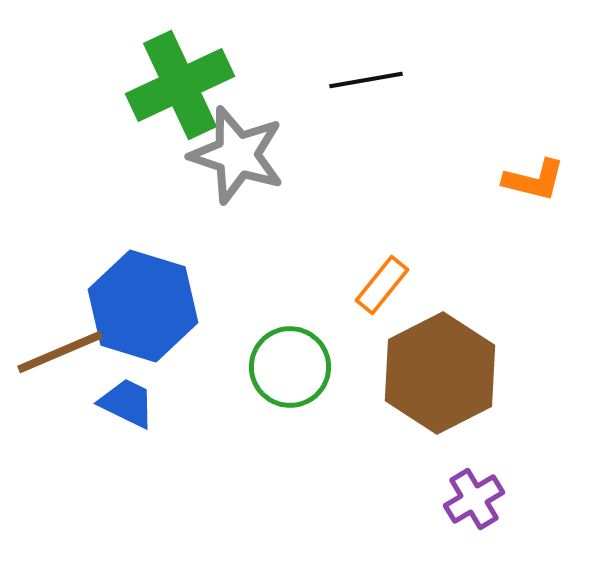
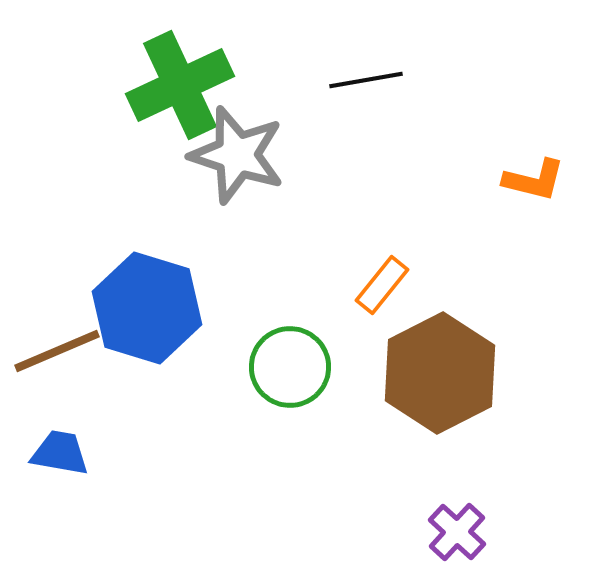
blue hexagon: moved 4 px right, 2 px down
brown line: moved 3 px left, 1 px up
blue trapezoid: moved 67 px left, 50 px down; rotated 16 degrees counterclockwise
purple cross: moved 17 px left, 33 px down; rotated 16 degrees counterclockwise
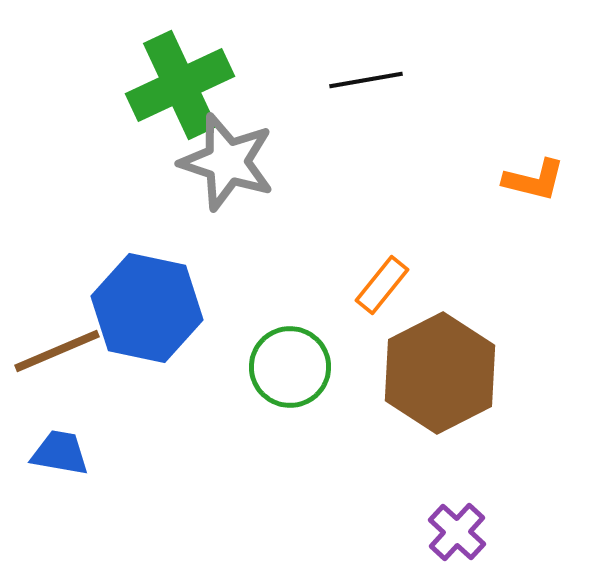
gray star: moved 10 px left, 7 px down
blue hexagon: rotated 5 degrees counterclockwise
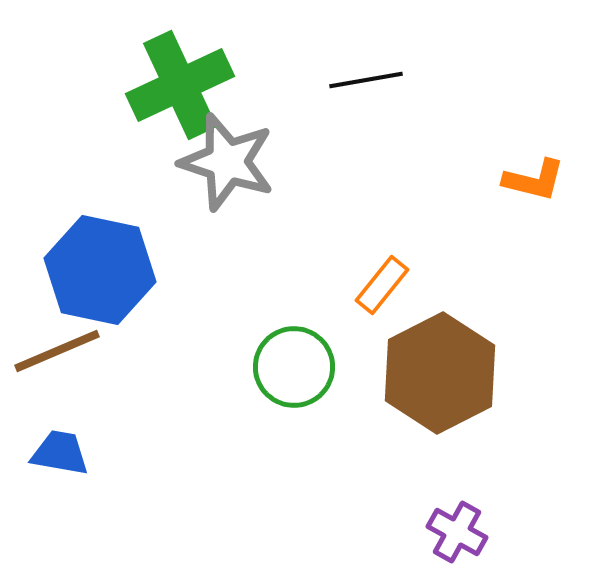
blue hexagon: moved 47 px left, 38 px up
green circle: moved 4 px right
purple cross: rotated 14 degrees counterclockwise
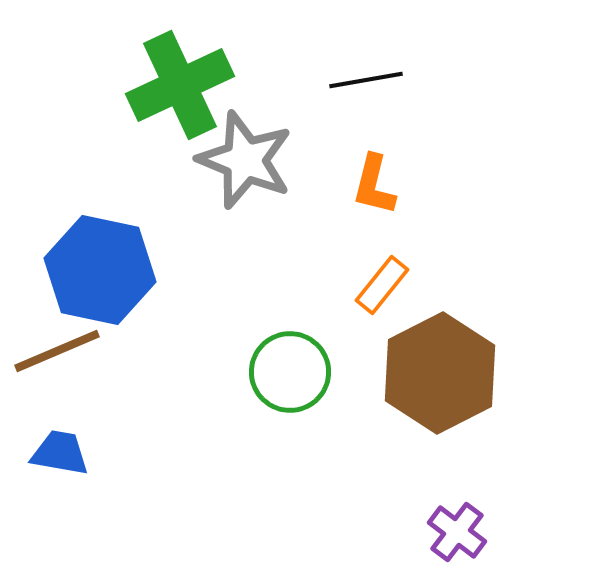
gray star: moved 18 px right, 2 px up; rotated 4 degrees clockwise
orange L-shape: moved 160 px left, 5 px down; rotated 90 degrees clockwise
green circle: moved 4 px left, 5 px down
purple cross: rotated 8 degrees clockwise
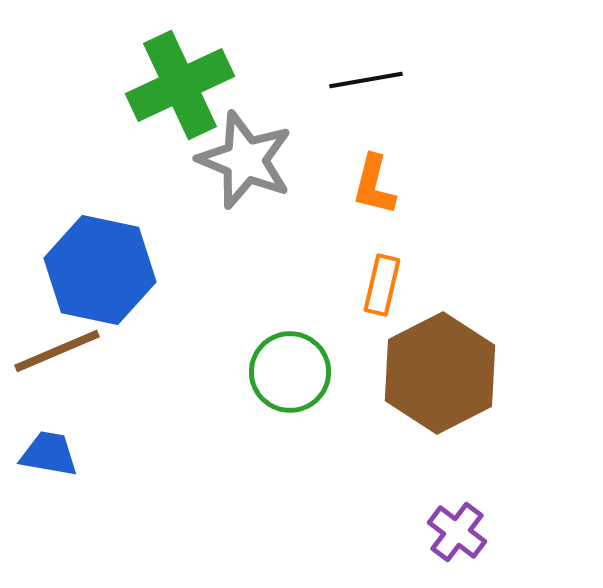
orange rectangle: rotated 26 degrees counterclockwise
blue trapezoid: moved 11 px left, 1 px down
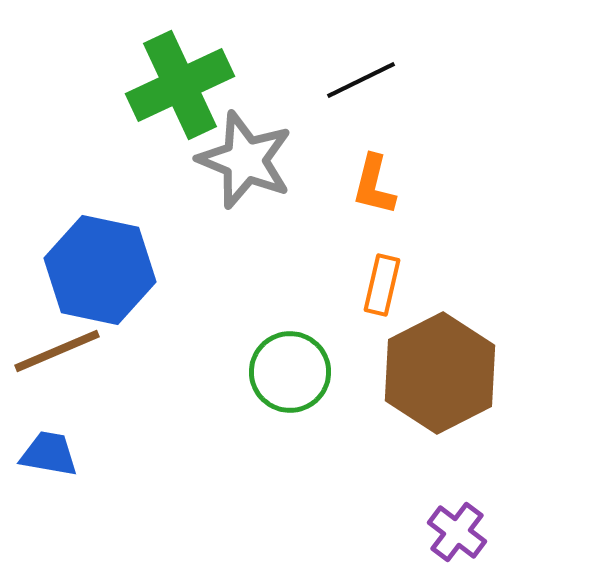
black line: moved 5 px left; rotated 16 degrees counterclockwise
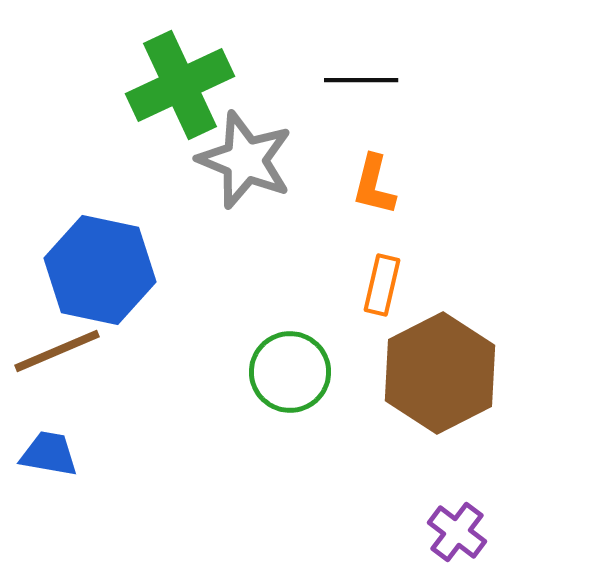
black line: rotated 26 degrees clockwise
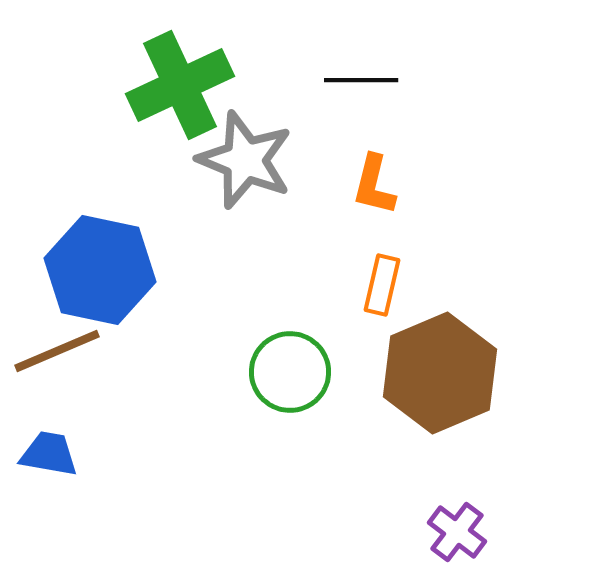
brown hexagon: rotated 4 degrees clockwise
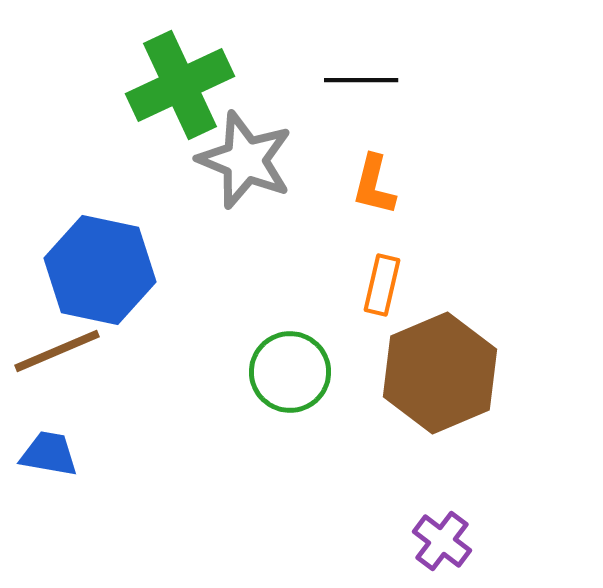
purple cross: moved 15 px left, 9 px down
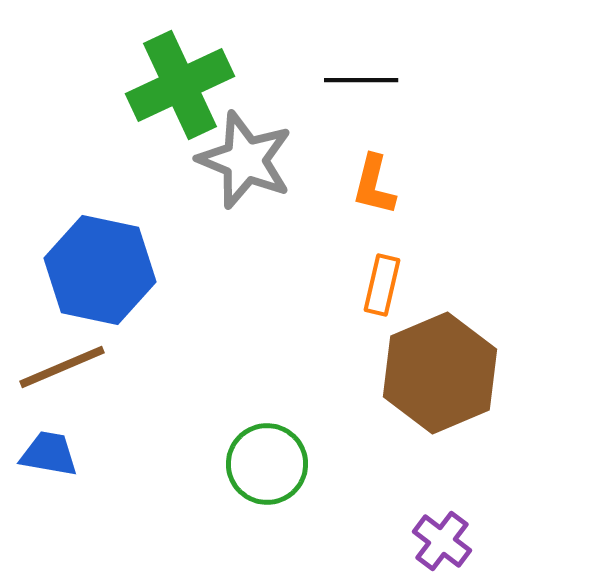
brown line: moved 5 px right, 16 px down
green circle: moved 23 px left, 92 px down
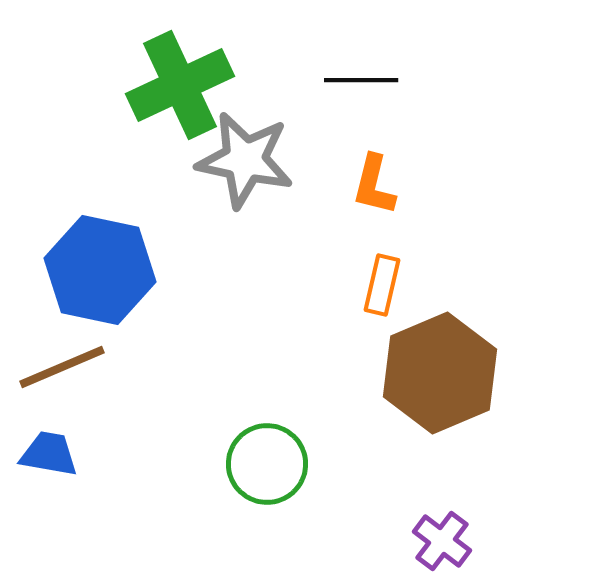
gray star: rotated 10 degrees counterclockwise
